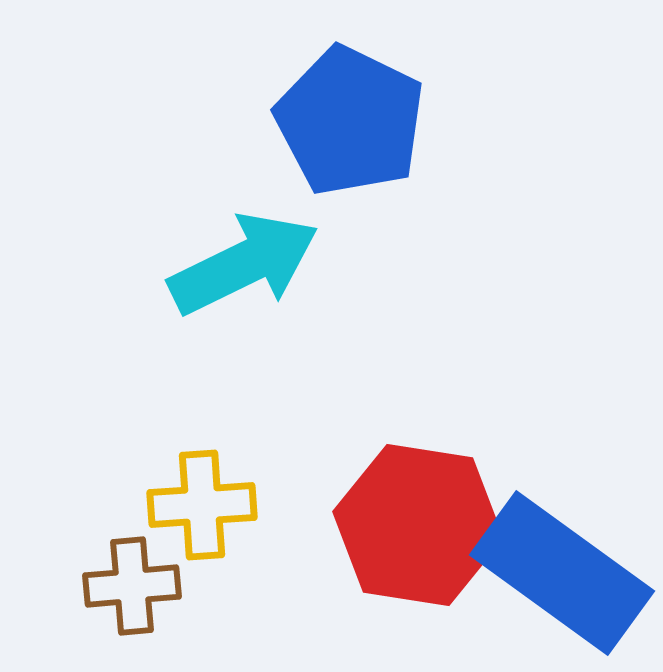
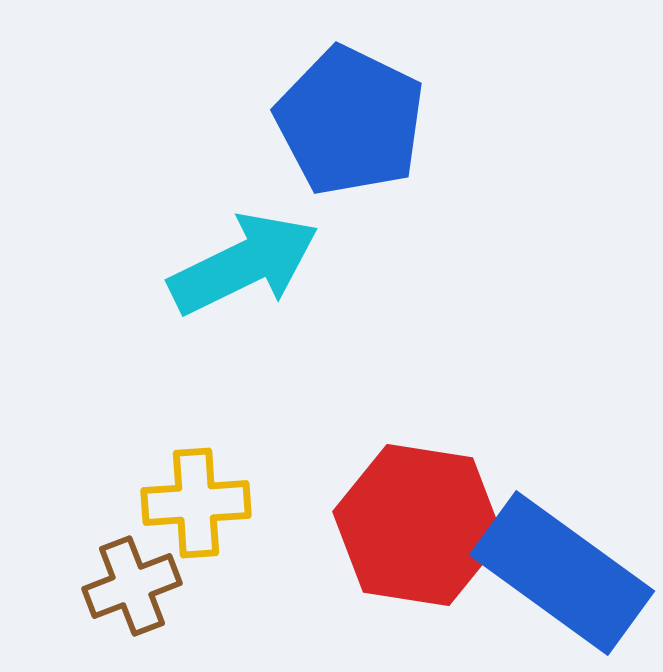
yellow cross: moved 6 px left, 2 px up
brown cross: rotated 16 degrees counterclockwise
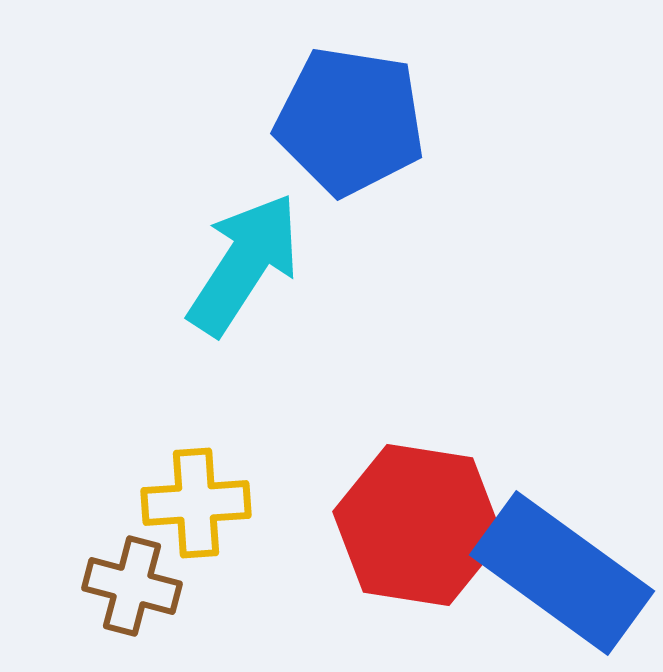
blue pentagon: rotated 17 degrees counterclockwise
cyan arrow: rotated 31 degrees counterclockwise
brown cross: rotated 36 degrees clockwise
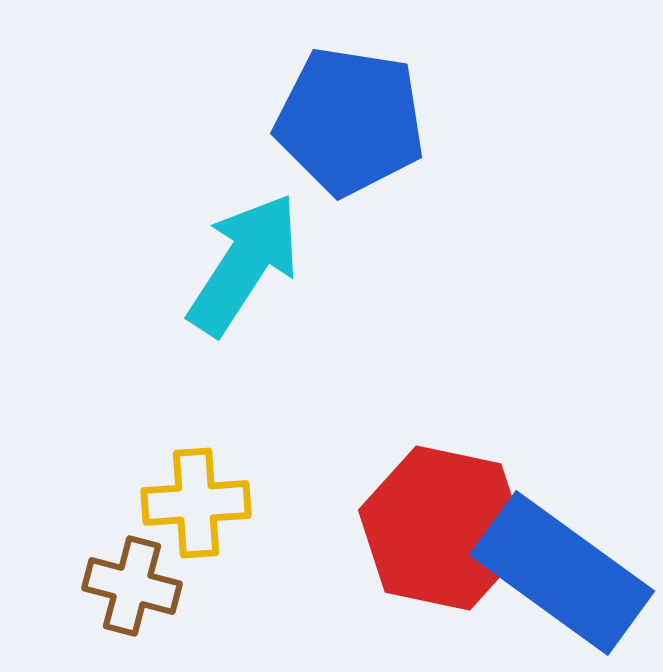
red hexagon: moved 25 px right, 3 px down; rotated 3 degrees clockwise
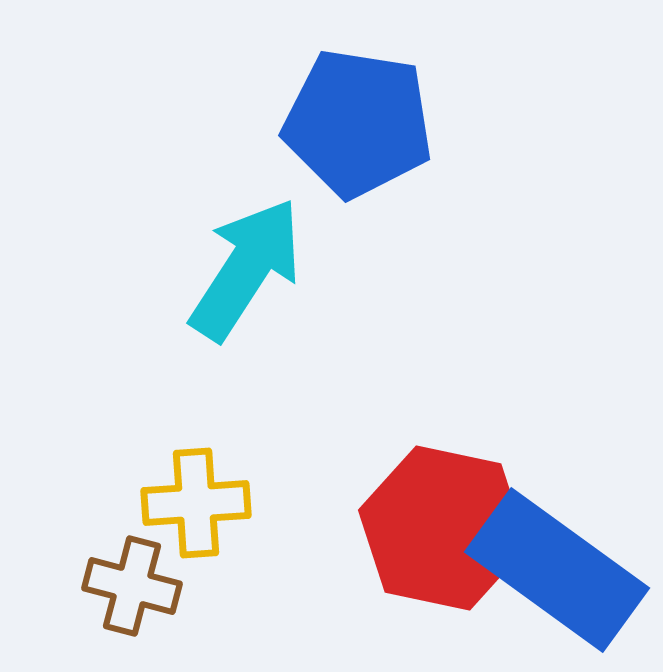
blue pentagon: moved 8 px right, 2 px down
cyan arrow: moved 2 px right, 5 px down
blue rectangle: moved 5 px left, 3 px up
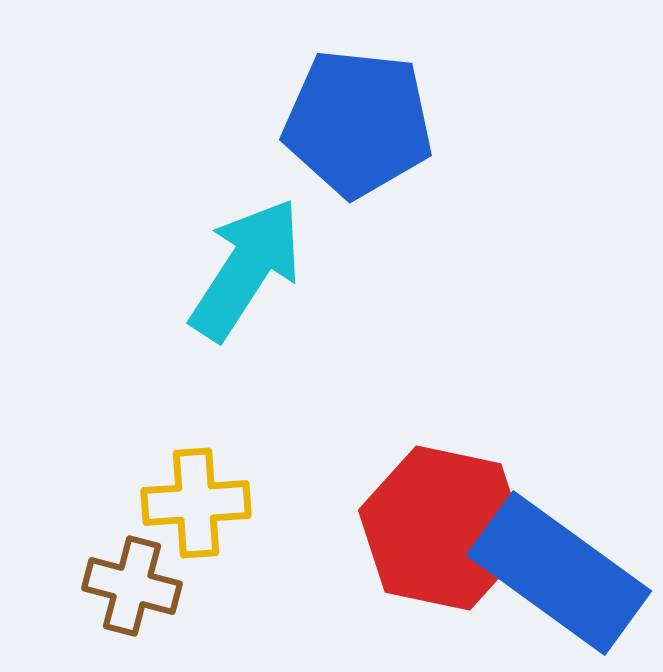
blue pentagon: rotated 3 degrees counterclockwise
blue rectangle: moved 2 px right, 3 px down
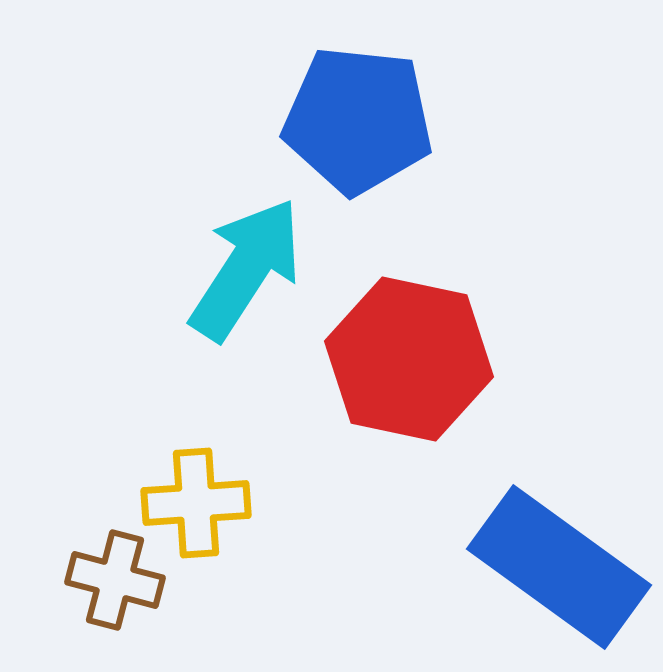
blue pentagon: moved 3 px up
red hexagon: moved 34 px left, 169 px up
blue rectangle: moved 6 px up
brown cross: moved 17 px left, 6 px up
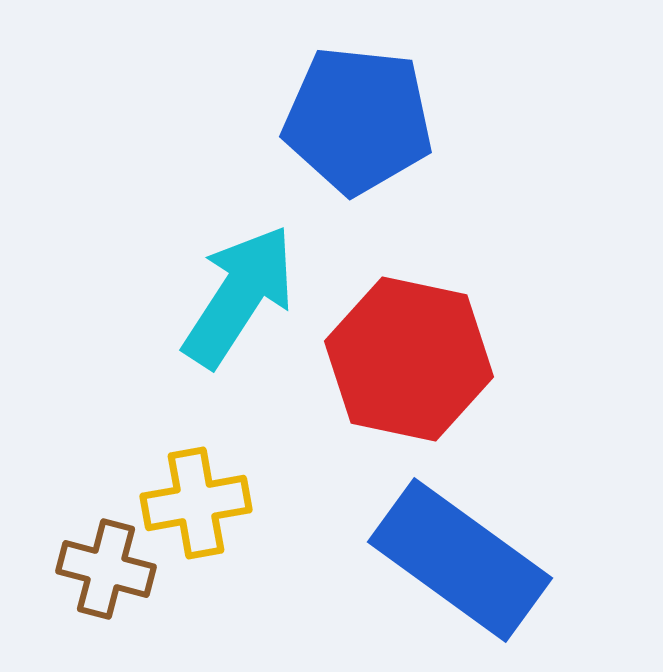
cyan arrow: moved 7 px left, 27 px down
yellow cross: rotated 6 degrees counterclockwise
blue rectangle: moved 99 px left, 7 px up
brown cross: moved 9 px left, 11 px up
